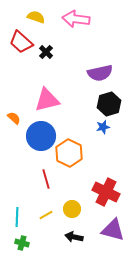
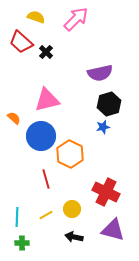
pink arrow: rotated 128 degrees clockwise
orange hexagon: moved 1 px right, 1 px down
green cross: rotated 16 degrees counterclockwise
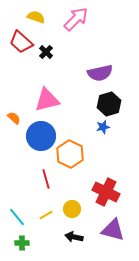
cyan line: rotated 42 degrees counterclockwise
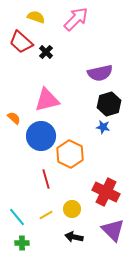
blue star: rotated 24 degrees clockwise
purple triangle: rotated 30 degrees clockwise
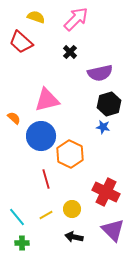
black cross: moved 24 px right
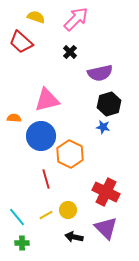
orange semicircle: rotated 40 degrees counterclockwise
yellow circle: moved 4 px left, 1 px down
purple triangle: moved 7 px left, 2 px up
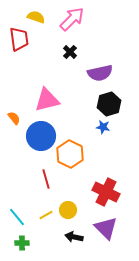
pink arrow: moved 4 px left
red trapezoid: moved 2 px left, 3 px up; rotated 140 degrees counterclockwise
orange semicircle: rotated 48 degrees clockwise
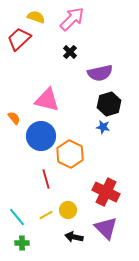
red trapezoid: rotated 125 degrees counterclockwise
pink triangle: rotated 28 degrees clockwise
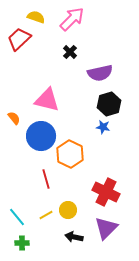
purple triangle: rotated 30 degrees clockwise
